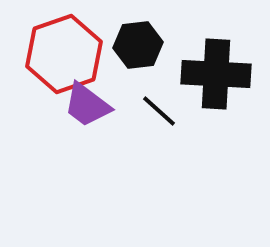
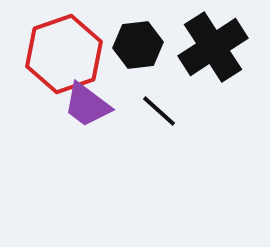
black cross: moved 3 px left, 27 px up; rotated 36 degrees counterclockwise
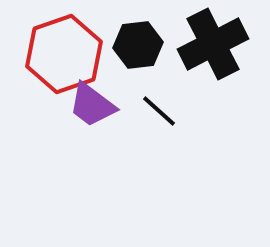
black cross: moved 3 px up; rotated 6 degrees clockwise
purple trapezoid: moved 5 px right
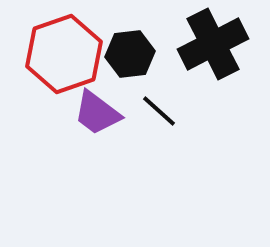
black hexagon: moved 8 px left, 9 px down
purple trapezoid: moved 5 px right, 8 px down
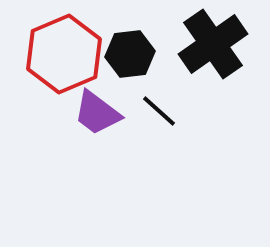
black cross: rotated 8 degrees counterclockwise
red hexagon: rotated 4 degrees counterclockwise
